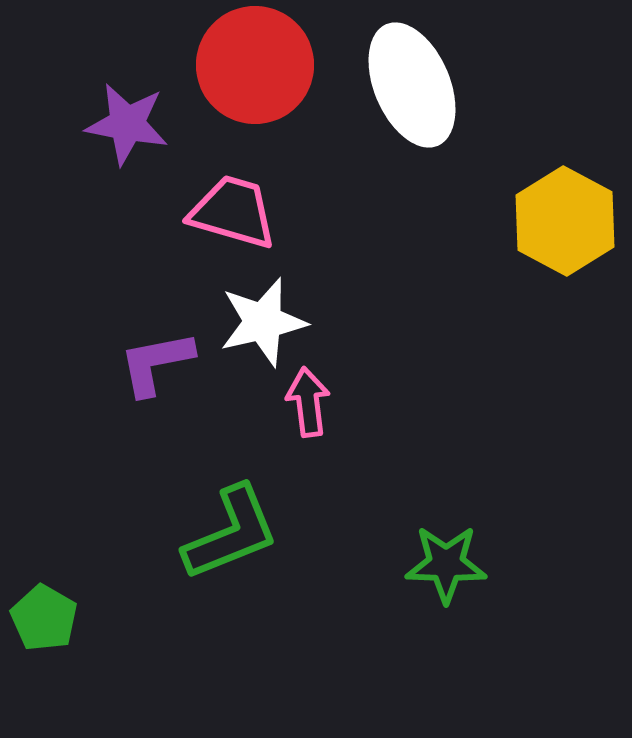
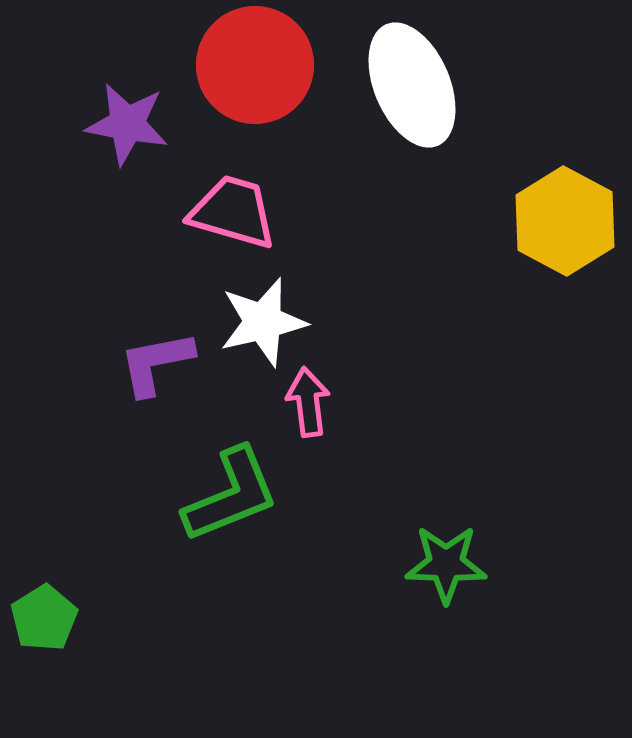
green L-shape: moved 38 px up
green pentagon: rotated 10 degrees clockwise
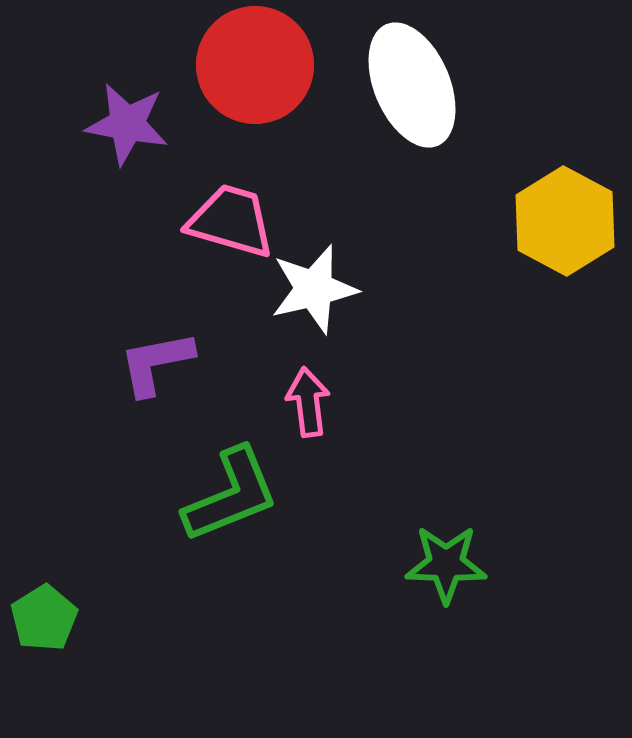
pink trapezoid: moved 2 px left, 9 px down
white star: moved 51 px right, 33 px up
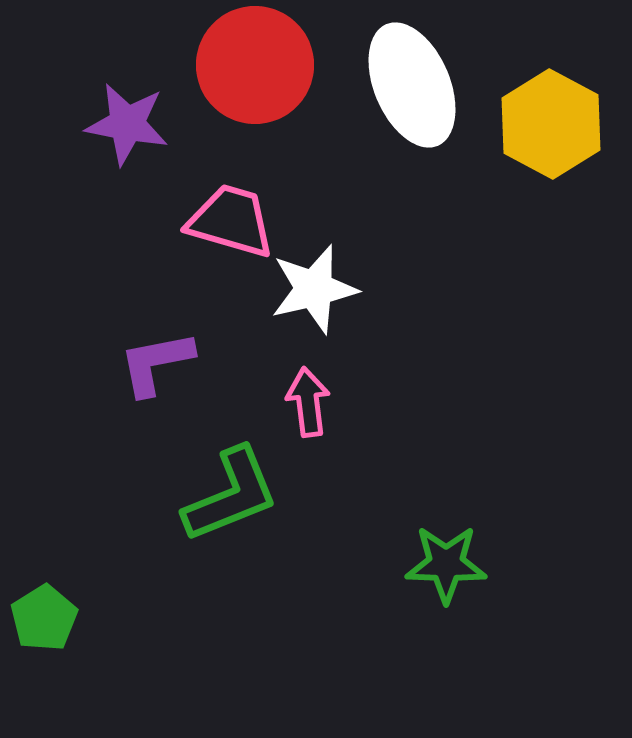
yellow hexagon: moved 14 px left, 97 px up
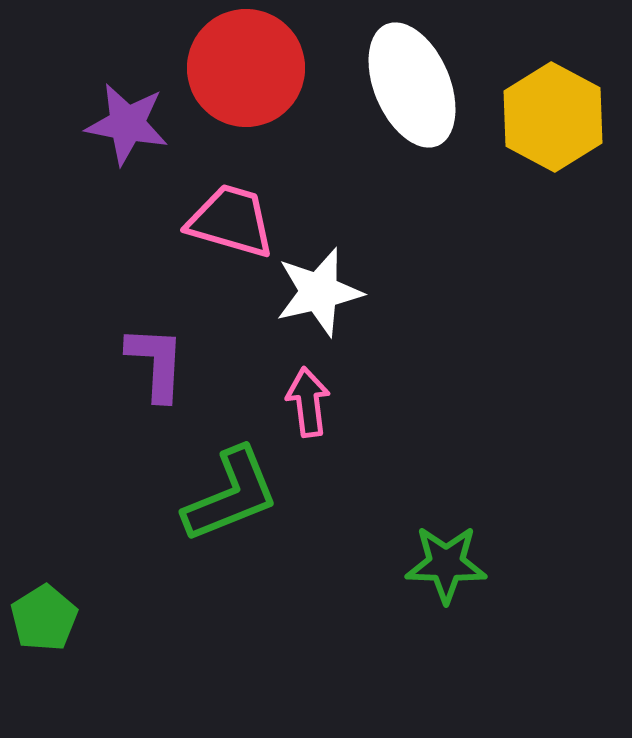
red circle: moved 9 px left, 3 px down
yellow hexagon: moved 2 px right, 7 px up
white star: moved 5 px right, 3 px down
purple L-shape: rotated 104 degrees clockwise
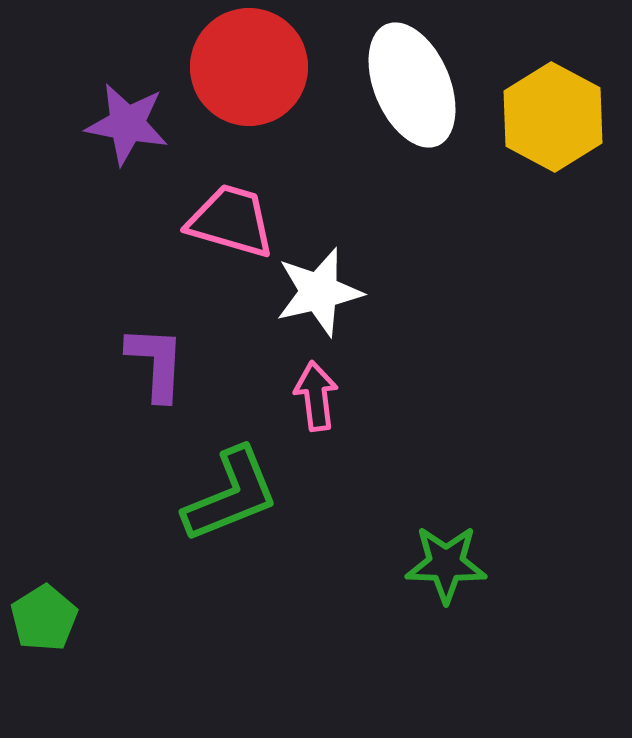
red circle: moved 3 px right, 1 px up
pink arrow: moved 8 px right, 6 px up
